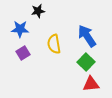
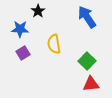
black star: rotated 24 degrees counterclockwise
blue arrow: moved 19 px up
green square: moved 1 px right, 1 px up
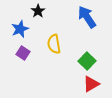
blue star: rotated 24 degrees counterclockwise
purple square: rotated 24 degrees counterclockwise
red triangle: rotated 24 degrees counterclockwise
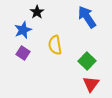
black star: moved 1 px left, 1 px down
blue star: moved 3 px right, 1 px down
yellow semicircle: moved 1 px right, 1 px down
red triangle: rotated 24 degrees counterclockwise
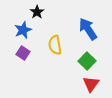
blue arrow: moved 1 px right, 12 px down
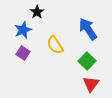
yellow semicircle: rotated 24 degrees counterclockwise
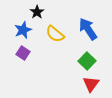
yellow semicircle: moved 11 px up; rotated 18 degrees counterclockwise
